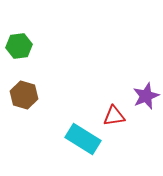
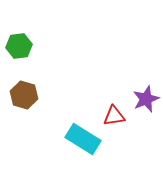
purple star: moved 3 px down
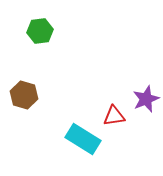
green hexagon: moved 21 px right, 15 px up
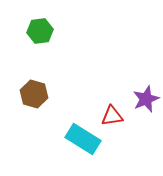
brown hexagon: moved 10 px right, 1 px up
red triangle: moved 2 px left
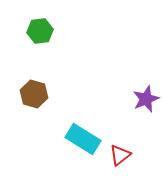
red triangle: moved 8 px right, 39 px down; rotated 30 degrees counterclockwise
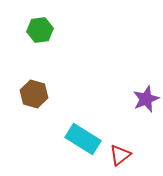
green hexagon: moved 1 px up
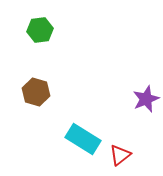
brown hexagon: moved 2 px right, 2 px up
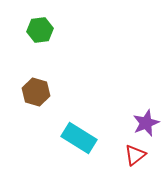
purple star: moved 24 px down
cyan rectangle: moved 4 px left, 1 px up
red triangle: moved 15 px right
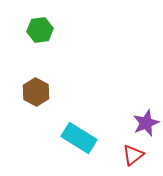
brown hexagon: rotated 12 degrees clockwise
red triangle: moved 2 px left
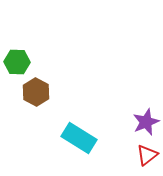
green hexagon: moved 23 px left, 32 px down; rotated 10 degrees clockwise
purple star: moved 1 px up
red triangle: moved 14 px right
